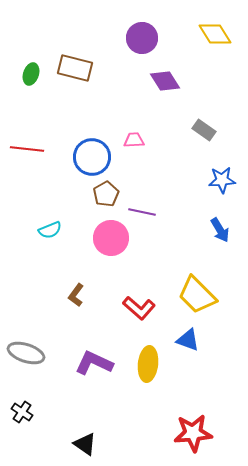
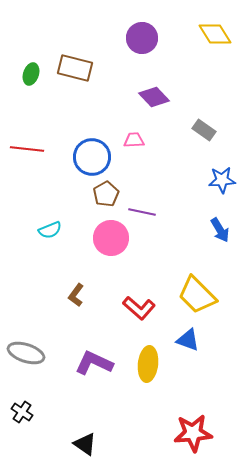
purple diamond: moved 11 px left, 16 px down; rotated 12 degrees counterclockwise
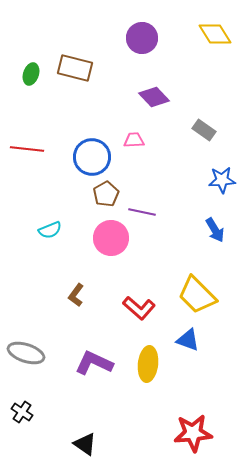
blue arrow: moved 5 px left
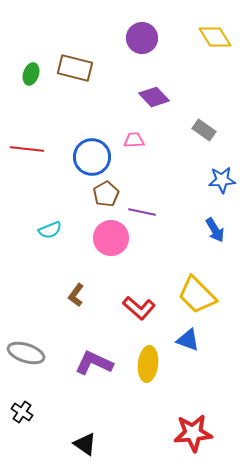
yellow diamond: moved 3 px down
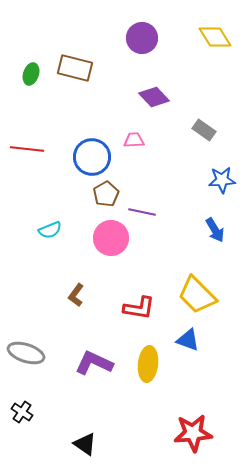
red L-shape: rotated 32 degrees counterclockwise
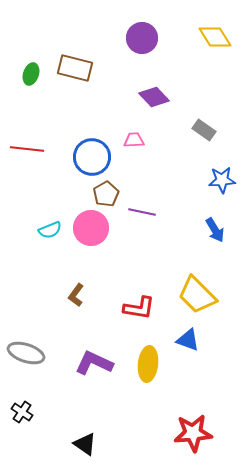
pink circle: moved 20 px left, 10 px up
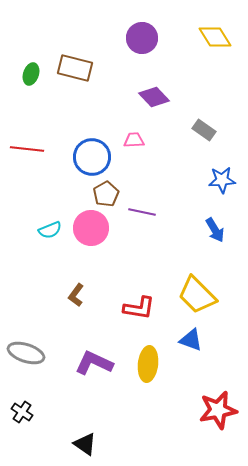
blue triangle: moved 3 px right
red star: moved 25 px right, 23 px up; rotated 6 degrees counterclockwise
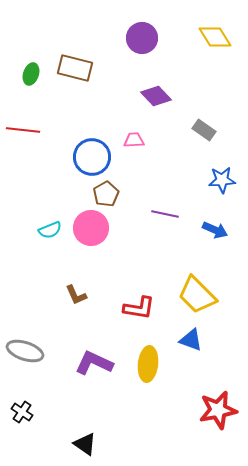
purple diamond: moved 2 px right, 1 px up
red line: moved 4 px left, 19 px up
purple line: moved 23 px right, 2 px down
blue arrow: rotated 35 degrees counterclockwise
brown L-shape: rotated 60 degrees counterclockwise
gray ellipse: moved 1 px left, 2 px up
